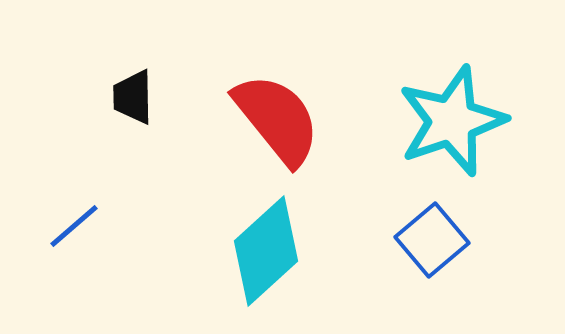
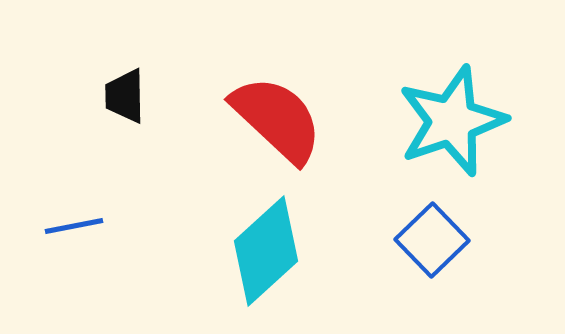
black trapezoid: moved 8 px left, 1 px up
red semicircle: rotated 8 degrees counterclockwise
blue line: rotated 30 degrees clockwise
blue square: rotated 4 degrees counterclockwise
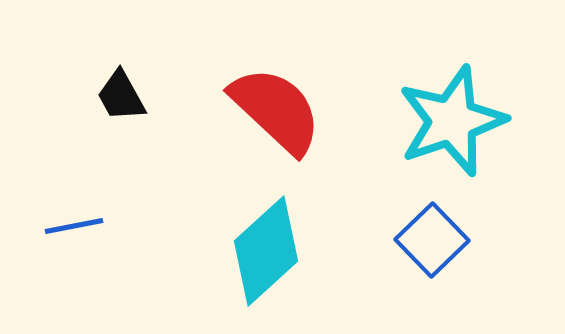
black trapezoid: moved 4 px left; rotated 28 degrees counterclockwise
red semicircle: moved 1 px left, 9 px up
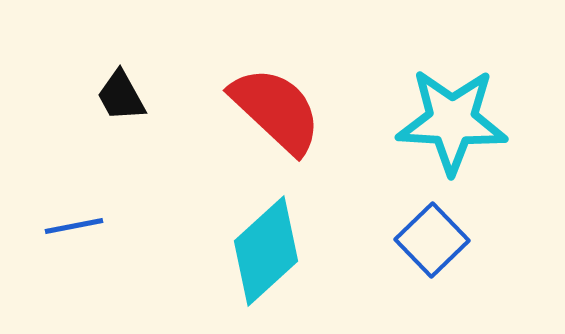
cyan star: rotated 22 degrees clockwise
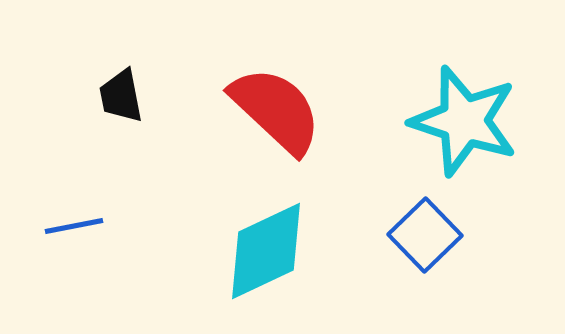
black trapezoid: rotated 18 degrees clockwise
cyan star: moved 12 px right; rotated 15 degrees clockwise
blue square: moved 7 px left, 5 px up
cyan diamond: rotated 17 degrees clockwise
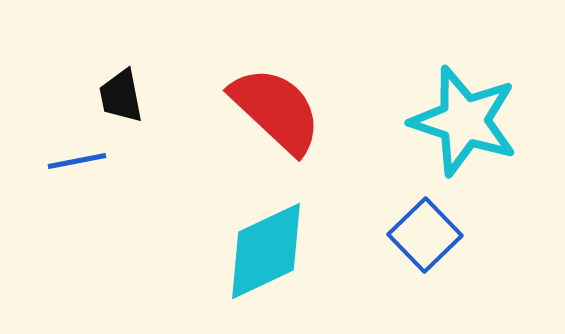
blue line: moved 3 px right, 65 px up
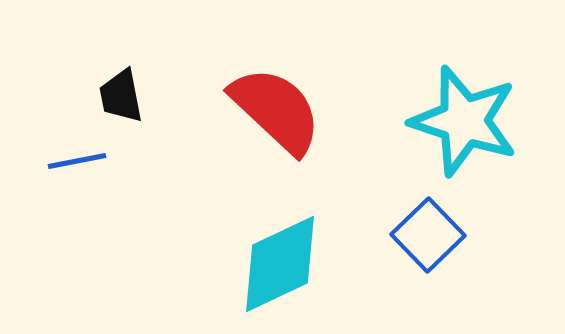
blue square: moved 3 px right
cyan diamond: moved 14 px right, 13 px down
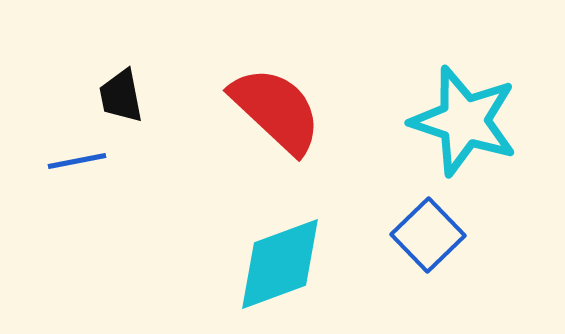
cyan diamond: rotated 5 degrees clockwise
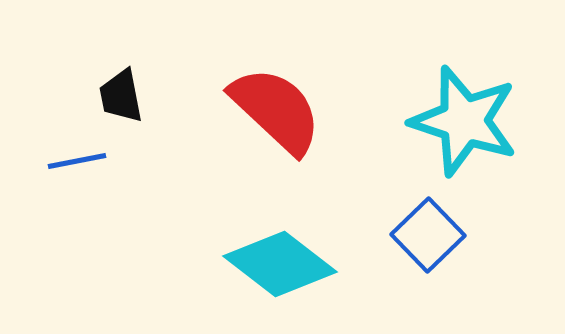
cyan diamond: rotated 58 degrees clockwise
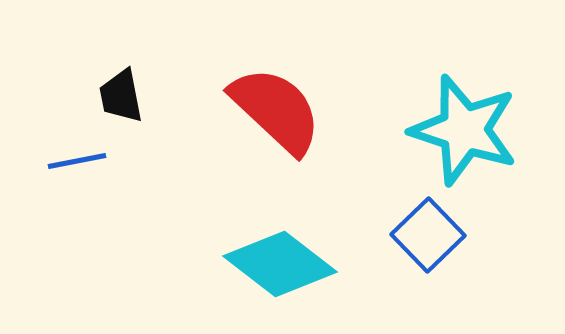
cyan star: moved 9 px down
